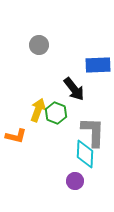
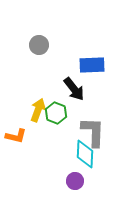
blue rectangle: moved 6 px left
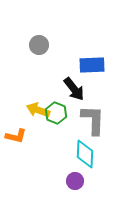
yellow arrow: rotated 90 degrees counterclockwise
gray L-shape: moved 12 px up
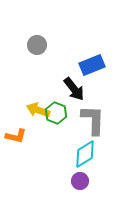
gray circle: moved 2 px left
blue rectangle: rotated 20 degrees counterclockwise
cyan diamond: rotated 56 degrees clockwise
purple circle: moved 5 px right
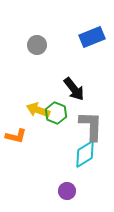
blue rectangle: moved 28 px up
gray L-shape: moved 2 px left, 6 px down
purple circle: moved 13 px left, 10 px down
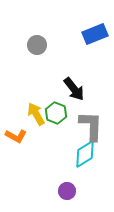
blue rectangle: moved 3 px right, 3 px up
yellow arrow: moved 2 px left, 4 px down; rotated 40 degrees clockwise
orange L-shape: rotated 15 degrees clockwise
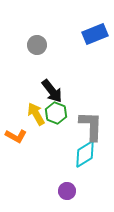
black arrow: moved 22 px left, 2 px down
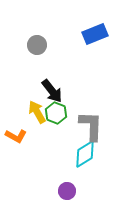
yellow arrow: moved 1 px right, 2 px up
